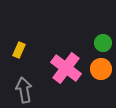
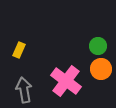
green circle: moved 5 px left, 3 px down
pink cross: moved 13 px down
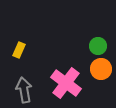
pink cross: moved 2 px down
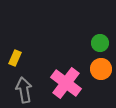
green circle: moved 2 px right, 3 px up
yellow rectangle: moved 4 px left, 8 px down
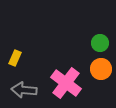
gray arrow: rotated 75 degrees counterclockwise
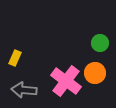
orange circle: moved 6 px left, 4 px down
pink cross: moved 2 px up
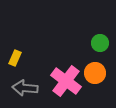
gray arrow: moved 1 px right, 2 px up
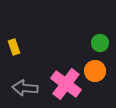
yellow rectangle: moved 1 px left, 11 px up; rotated 42 degrees counterclockwise
orange circle: moved 2 px up
pink cross: moved 3 px down
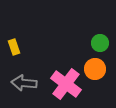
orange circle: moved 2 px up
gray arrow: moved 1 px left, 5 px up
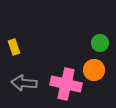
orange circle: moved 1 px left, 1 px down
pink cross: rotated 24 degrees counterclockwise
